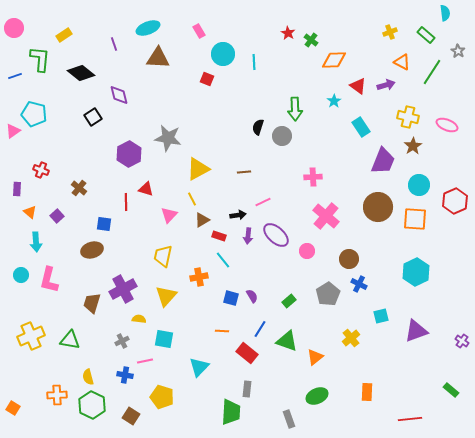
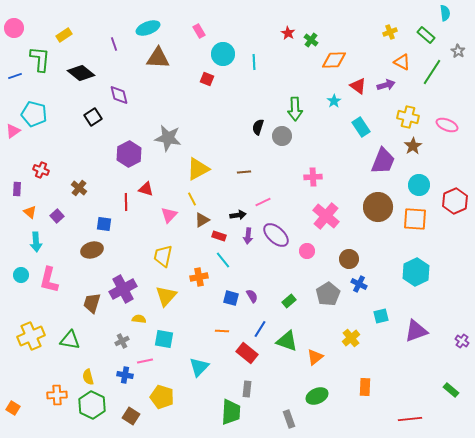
orange rectangle at (367, 392): moved 2 px left, 5 px up
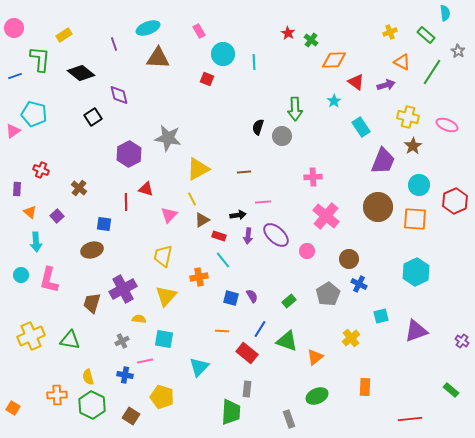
red triangle at (358, 86): moved 2 px left, 4 px up
pink line at (263, 202): rotated 21 degrees clockwise
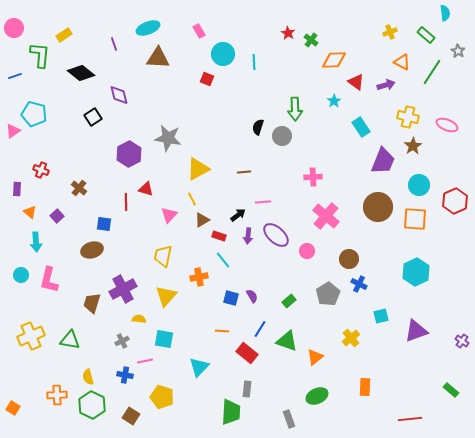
green L-shape at (40, 59): moved 4 px up
black arrow at (238, 215): rotated 28 degrees counterclockwise
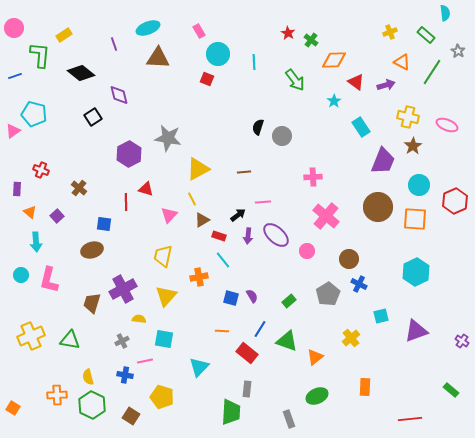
cyan circle at (223, 54): moved 5 px left
green arrow at (295, 109): moved 29 px up; rotated 35 degrees counterclockwise
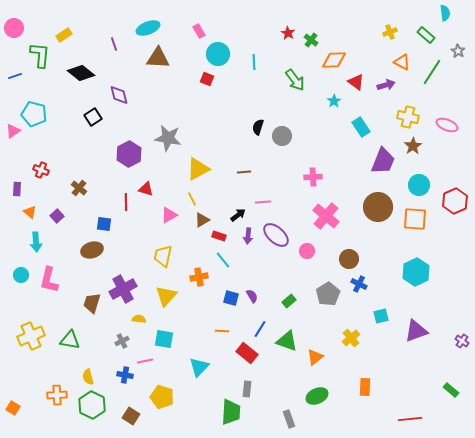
pink triangle at (169, 215): rotated 18 degrees clockwise
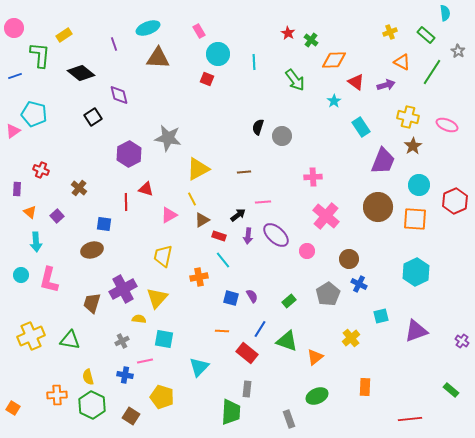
yellow triangle at (166, 296): moved 9 px left, 2 px down
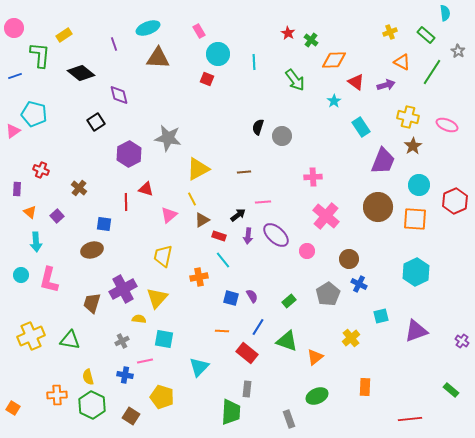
black square at (93, 117): moved 3 px right, 5 px down
pink triangle at (169, 215): rotated 12 degrees counterclockwise
blue line at (260, 329): moved 2 px left, 2 px up
